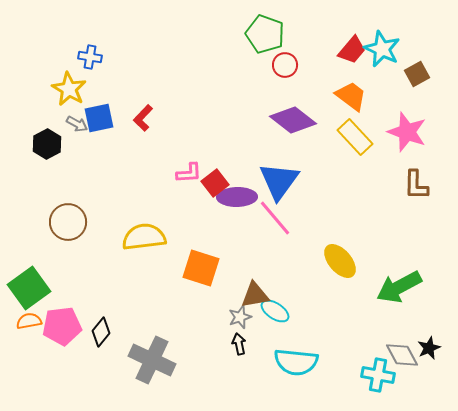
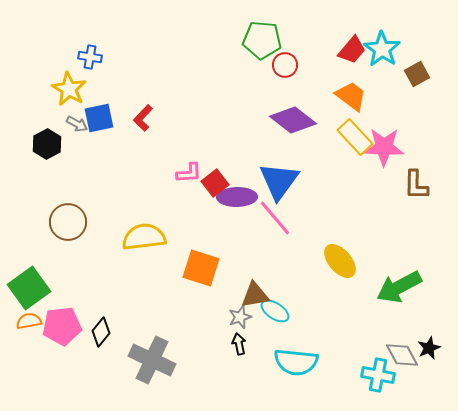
green pentagon: moved 3 px left, 6 px down; rotated 15 degrees counterclockwise
cyan star: rotated 9 degrees clockwise
pink star: moved 23 px left, 15 px down; rotated 18 degrees counterclockwise
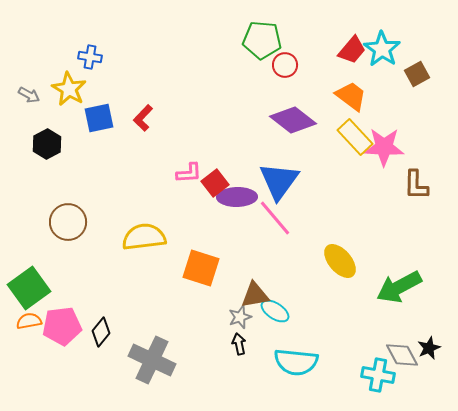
gray arrow: moved 48 px left, 29 px up
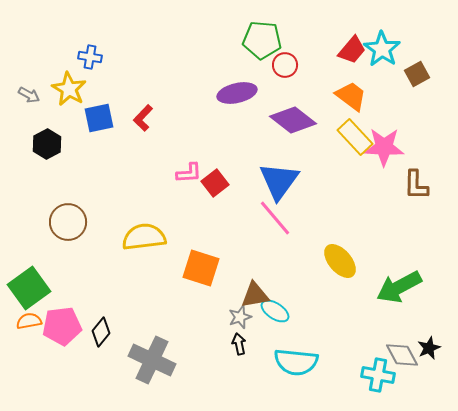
purple ellipse: moved 104 px up; rotated 12 degrees counterclockwise
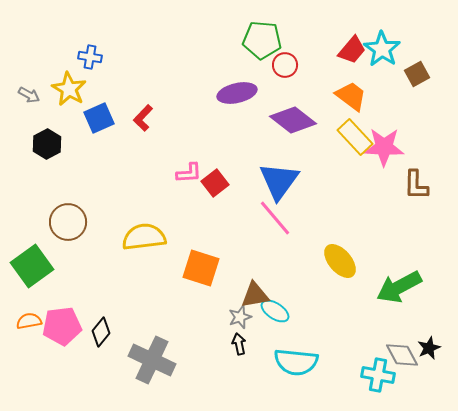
blue square: rotated 12 degrees counterclockwise
green square: moved 3 px right, 22 px up
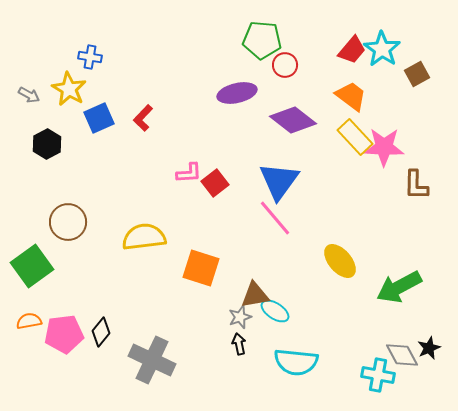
pink pentagon: moved 2 px right, 8 px down
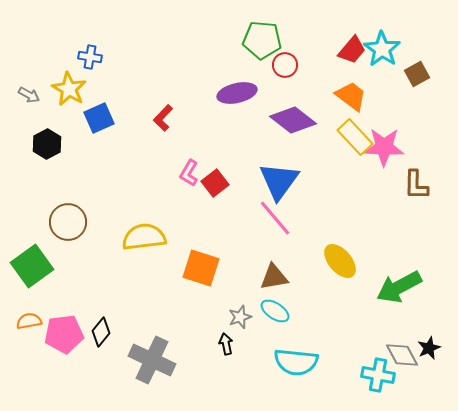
red L-shape: moved 20 px right
pink L-shape: rotated 124 degrees clockwise
brown triangle: moved 19 px right, 18 px up
black arrow: moved 13 px left
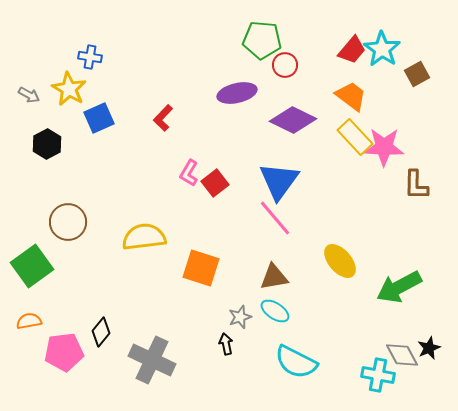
purple diamond: rotated 12 degrees counterclockwise
pink pentagon: moved 18 px down
cyan semicircle: rotated 21 degrees clockwise
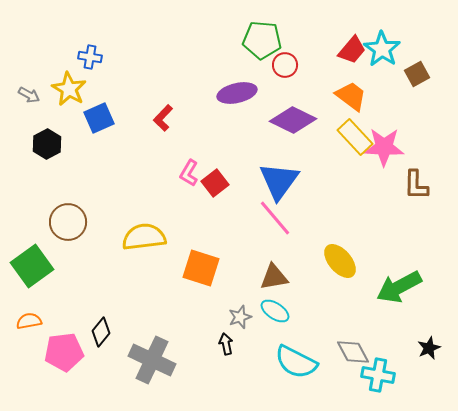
gray diamond: moved 49 px left, 3 px up
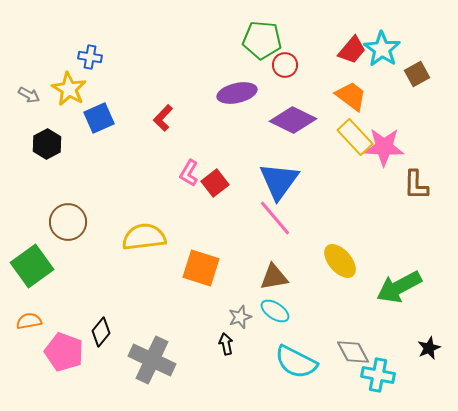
pink pentagon: rotated 27 degrees clockwise
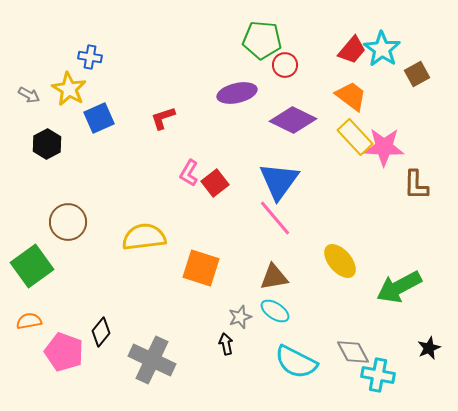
red L-shape: rotated 28 degrees clockwise
